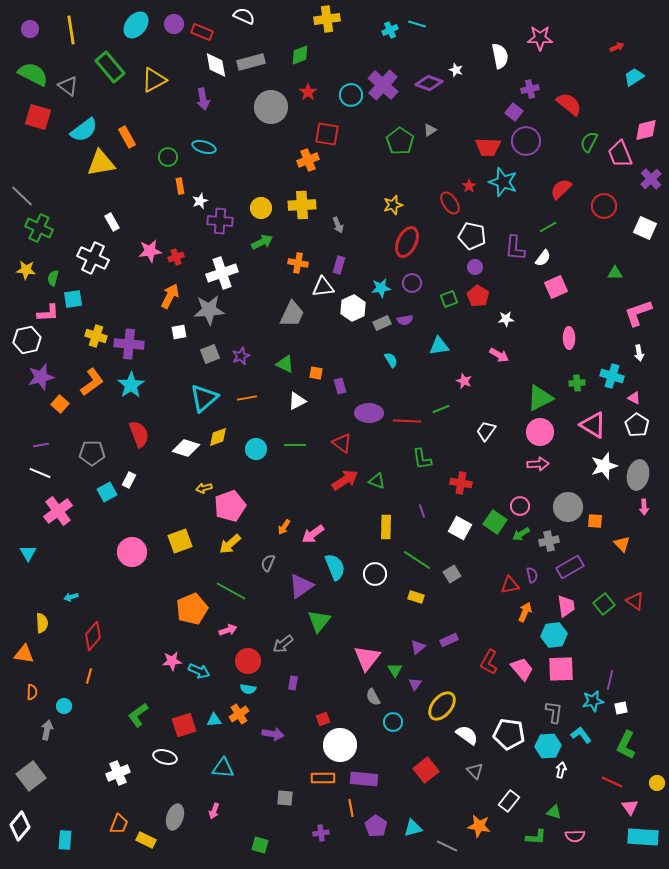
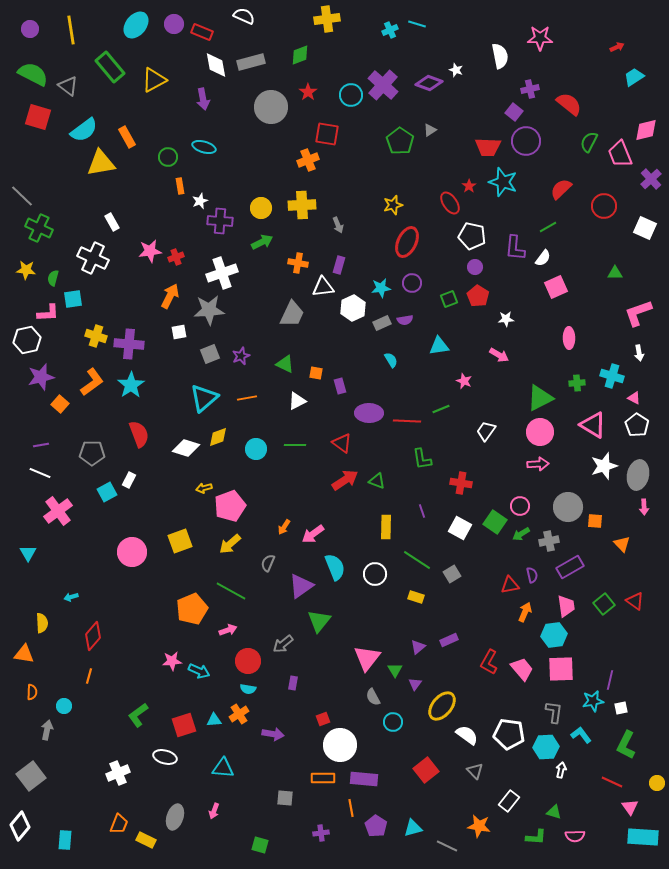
cyan hexagon at (548, 746): moved 2 px left, 1 px down
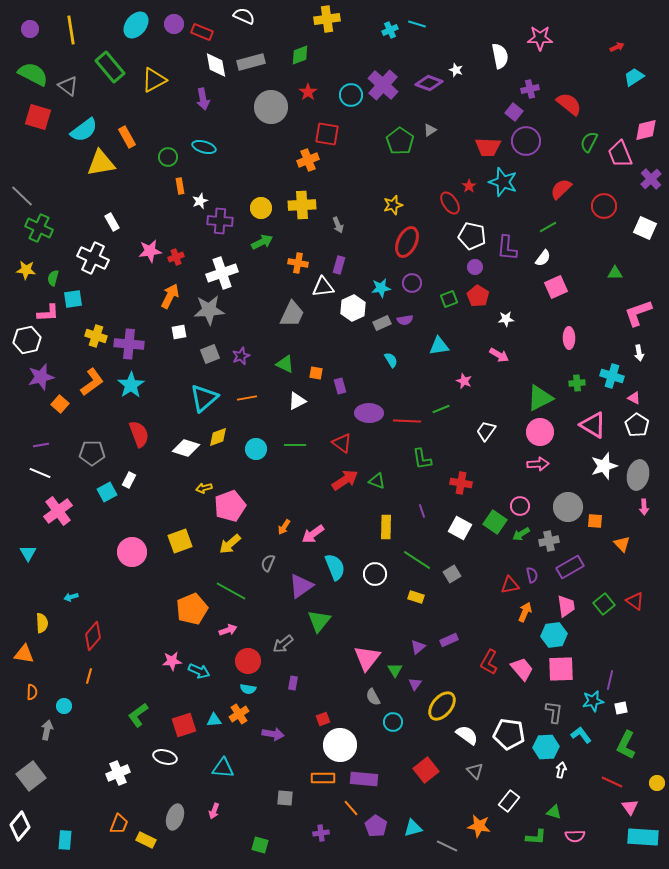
purple L-shape at (515, 248): moved 8 px left
orange line at (351, 808): rotated 30 degrees counterclockwise
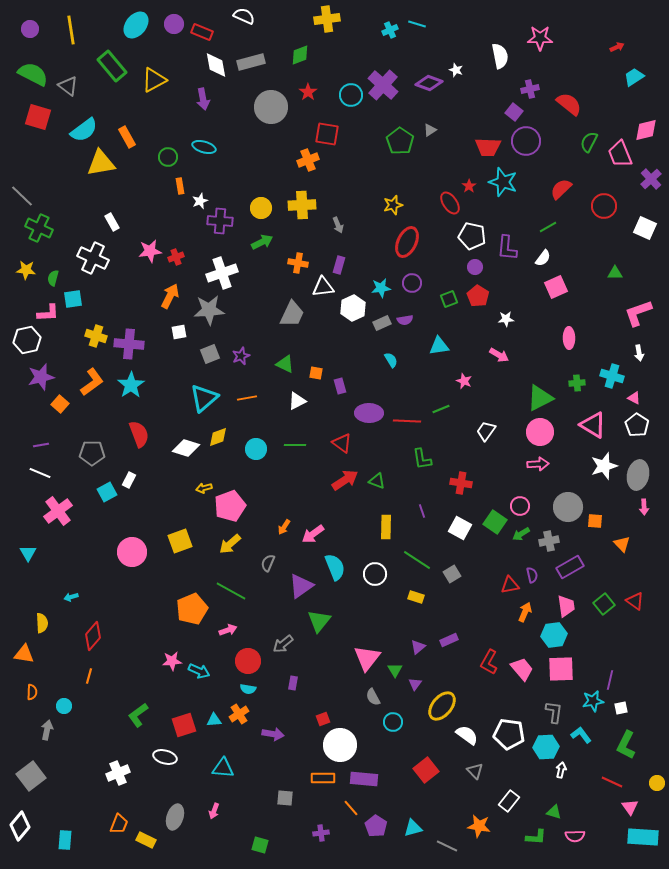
green rectangle at (110, 67): moved 2 px right, 1 px up
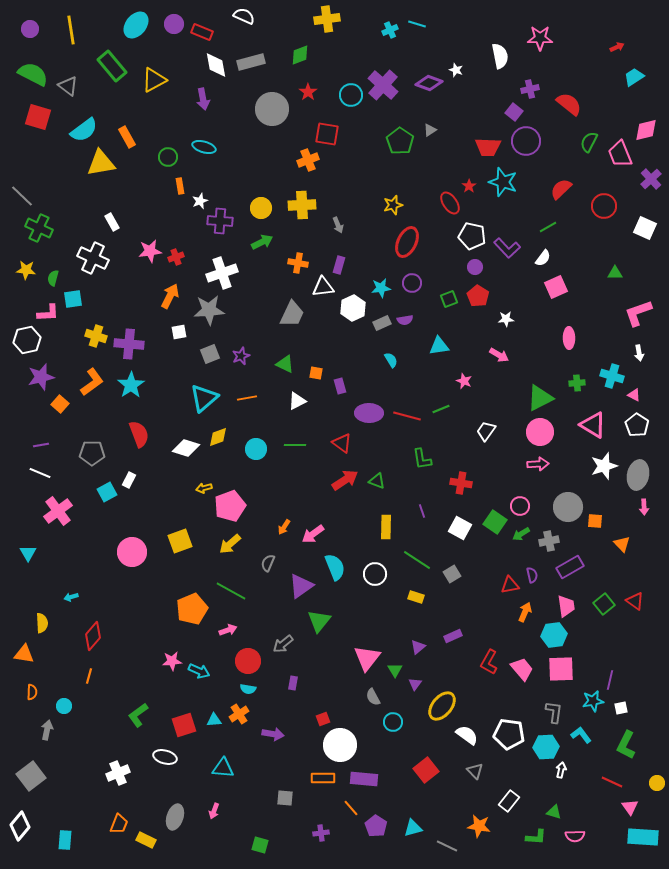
gray circle at (271, 107): moved 1 px right, 2 px down
purple L-shape at (507, 248): rotated 48 degrees counterclockwise
pink triangle at (634, 398): moved 3 px up
red line at (407, 421): moved 5 px up; rotated 12 degrees clockwise
purple rectangle at (449, 640): moved 4 px right, 4 px up
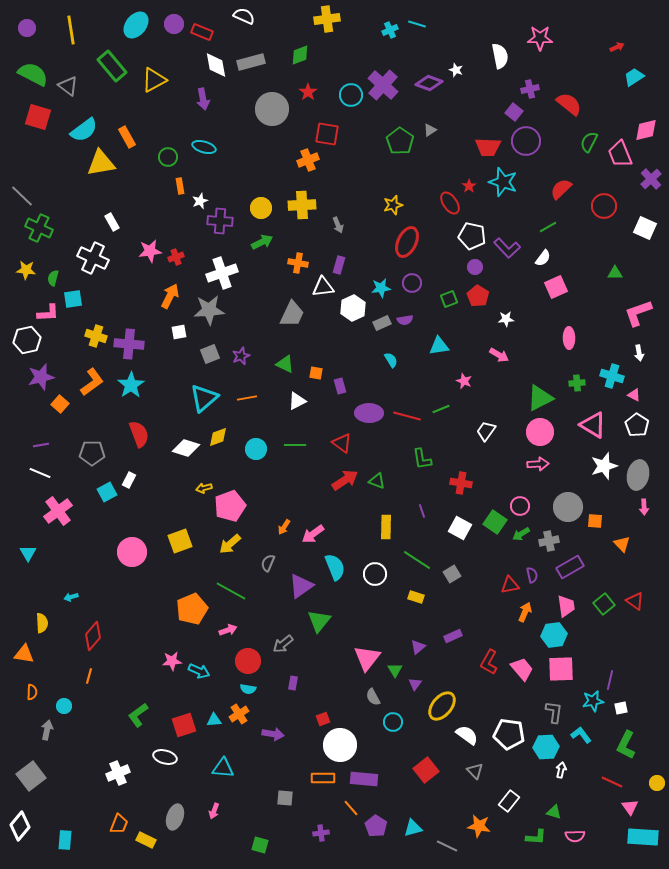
purple circle at (30, 29): moved 3 px left, 1 px up
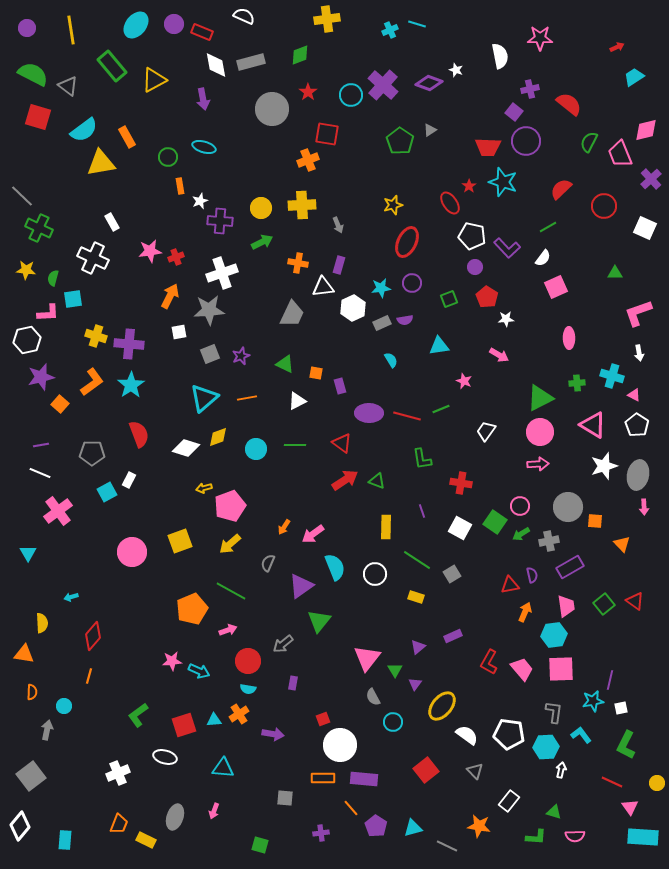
red pentagon at (478, 296): moved 9 px right, 1 px down
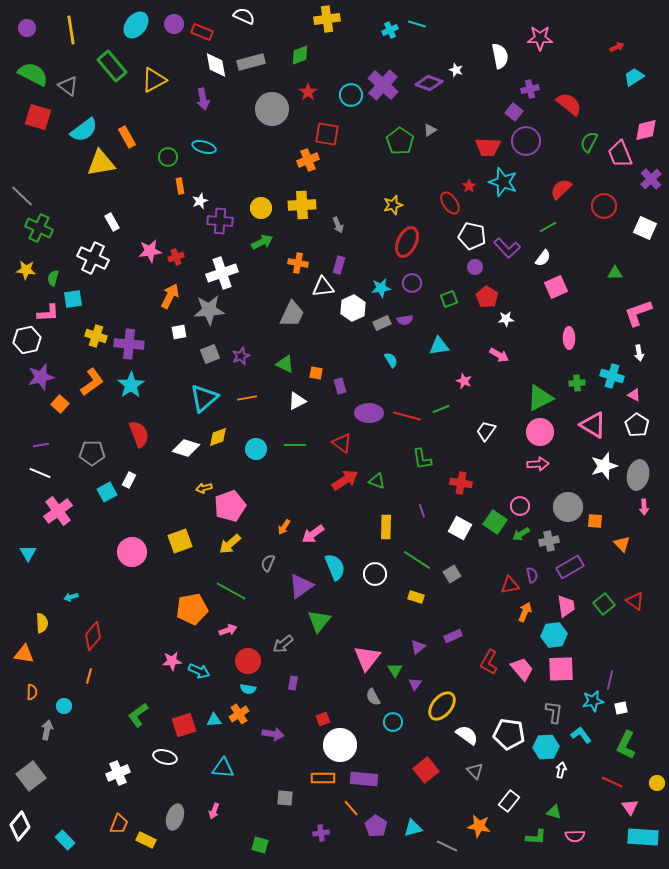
orange pentagon at (192, 609): rotated 12 degrees clockwise
cyan rectangle at (65, 840): rotated 48 degrees counterclockwise
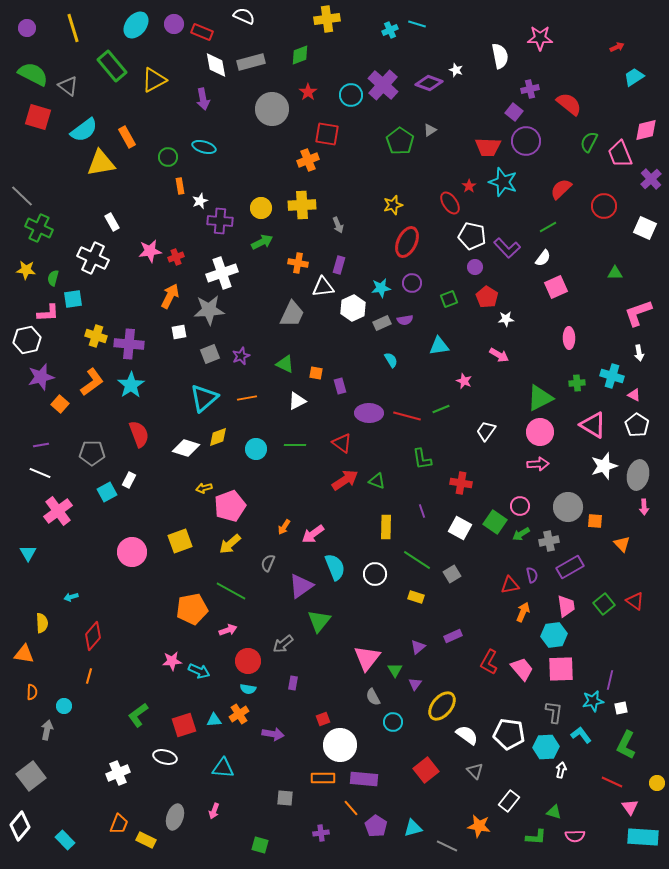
yellow line at (71, 30): moved 2 px right, 2 px up; rotated 8 degrees counterclockwise
orange arrow at (525, 612): moved 2 px left
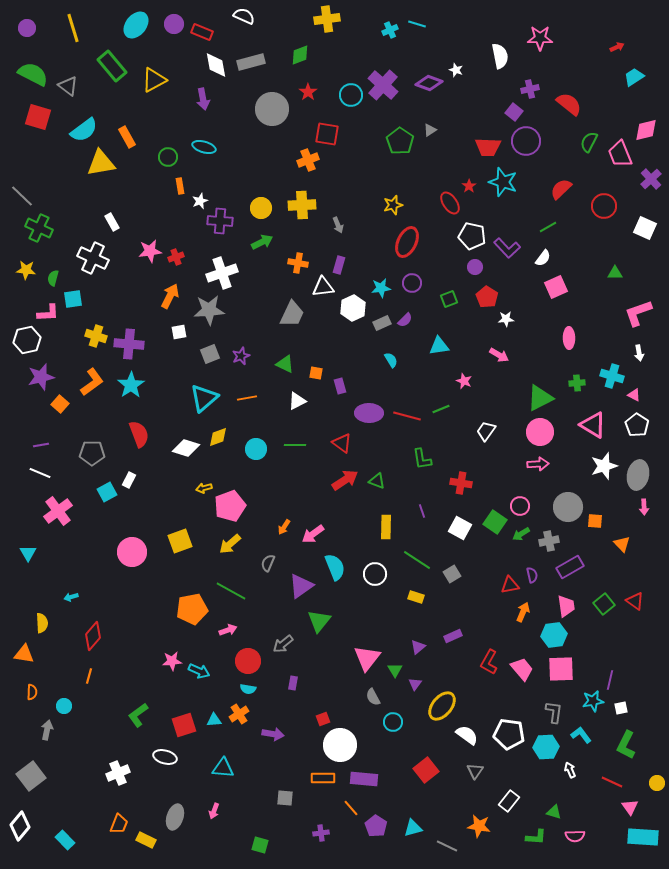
purple semicircle at (405, 320): rotated 35 degrees counterclockwise
white arrow at (561, 770): moved 9 px right; rotated 35 degrees counterclockwise
gray triangle at (475, 771): rotated 18 degrees clockwise
